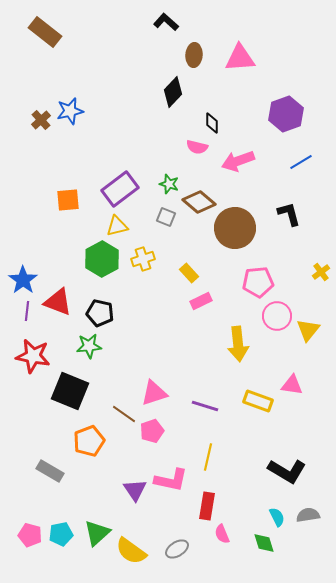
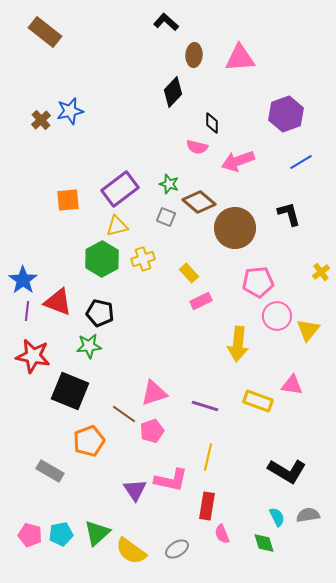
yellow arrow at (238, 344): rotated 12 degrees clockwise
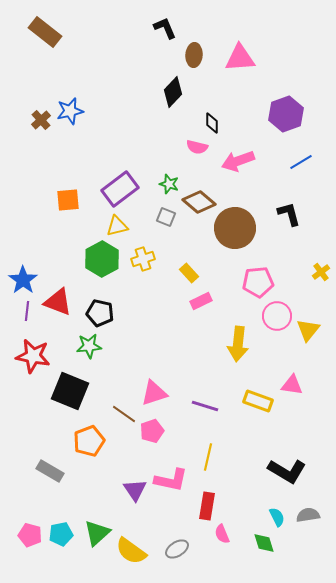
black L-shape at (166, 22): moved 1 px left, 6 px down; rotated 25 degrees clockwise
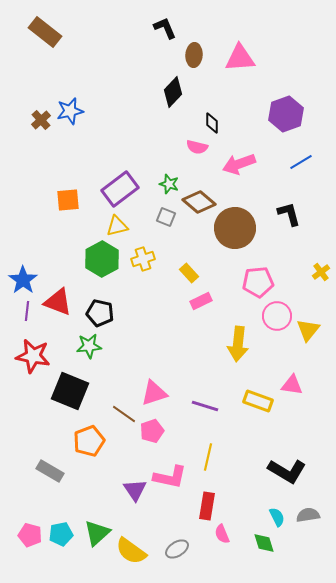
pink arrow at (238, 161): moved 1 px right, 3 px down
pink L-shape at (171, 480): moved 1 px left, 3 px up
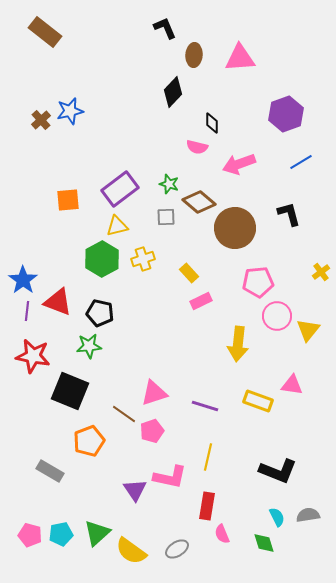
gray square at (166, 217): rotated 24 degrees counterclockwise
black L-shape at (287, 471): moved 9 px left; rotated 9 degrees counterclockwise
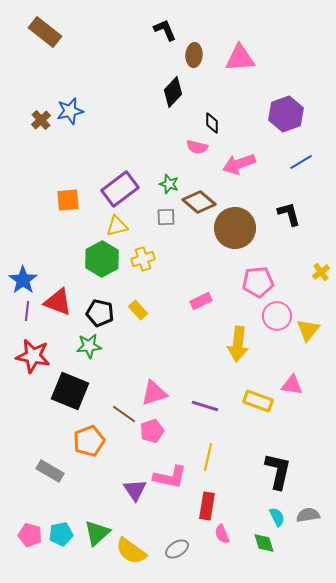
black L-shape at (165, 28): moved 2 px down
yellow rectangle at (189, 273): moved 51 px left, 37 px down
black L-shape at (278, 471): rotated 99 degrees counterclockwise
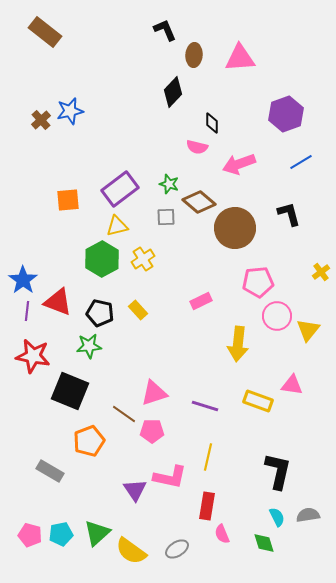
yellow cross at (143, 259): rotated 15 degrees counterclockwise
pink pentagon at (152, 431): rotated 20 degrees clockwise
